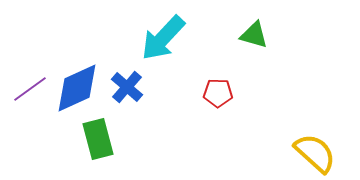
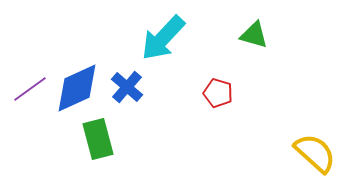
red pentagon: rotated 16 degrees clockwise
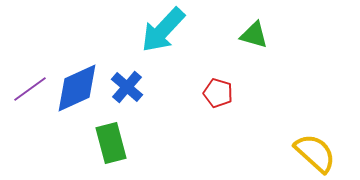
cyan arrow: moved 8 px up
green rectangle: moved 13 px right, 4 px down
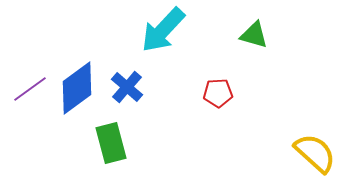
blue diamond: rotated 12 degrees counterclockwise
red pentagon: rotated 20 degrees counterclockwise
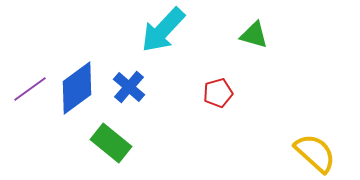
blue cross: moved 2 px right
red pentagon: rotated 12 degrees counterclockwise
green rectangle: rotated 36 degrees counterclockwise
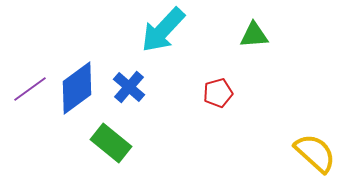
green triangle: rotated 20 degrees counterclockwise
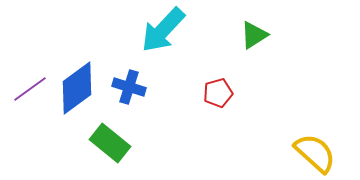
green triangle: rotated 28 degrees counterclockwise
blue cross: rotated 24 degrees counterclockwise
green rectangle: moved 1 px left
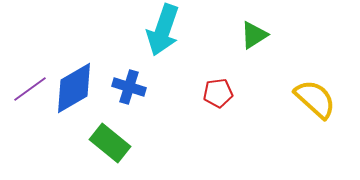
cyan arrow: rotated 24 degrees counterclockwise
blue diamond: moved 3 px left; rotated 6 degrees clockwise
red pentagon: rotated 8 degrees clockwise
yellow semicircle: moved 54 px up
